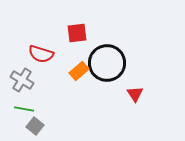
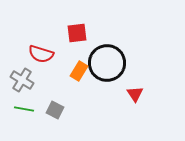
orange rectangle: rotated 18 degrees counterclockwise
gray square: moved 20 px right, 16 px up; rotated 12 degrees counterclockwise
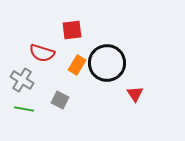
red square: moved 5 px left, 3 px up
red semicircle: moved 1 px right, 1 px up
orange rectangle: moved 2 px left, 6 px up
gray square: moved 5 px right, 10 px up
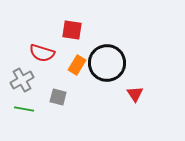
red square: rotated 15 degrees clockwise
gray cross: rotated 30 degrees clockwise
gray square: moved 2 px left, 3 px up; rotated 12 degrees counterclockwise
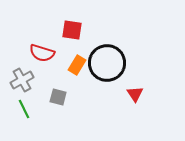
green line: rotated 54 degrees clockwise
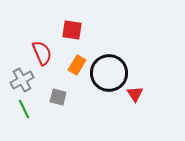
red semicircle: rotated 130 degrees counterclockwise
black circle: moved 2 px right, 10 px down
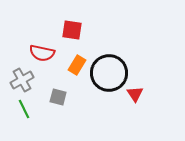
red semicircle: rotated 125 degrees clockwise
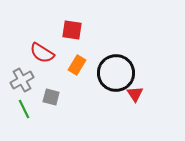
red semicircle: rotated 20 degrees clockwise
black circle: moved 7 px right
gray square: moved 7 px left
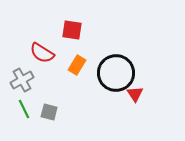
gray square: moved 2 px left, 15 px down
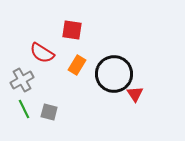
black circle: moved 2 px left, 1 px down
